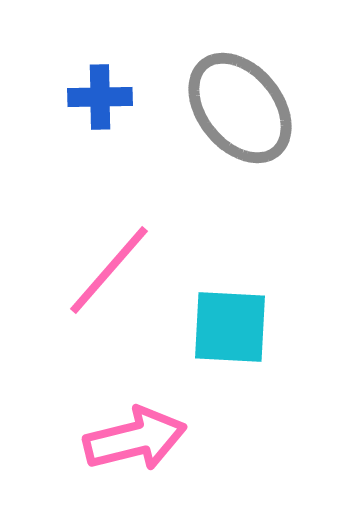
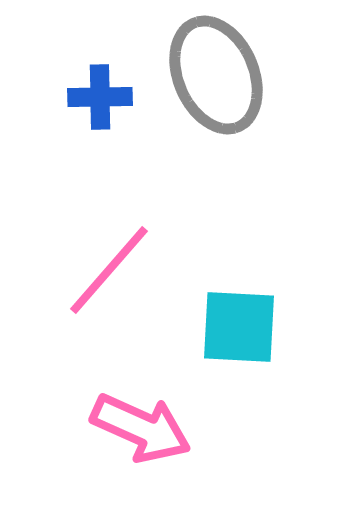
gray ellipse: moved 24 px left, 33 px up; rotated 16 degrees clockwise
cyan square: moved 9 px right
pink arrow: moved 6 px right, 11 px up; rotated 38 degrees clockwise
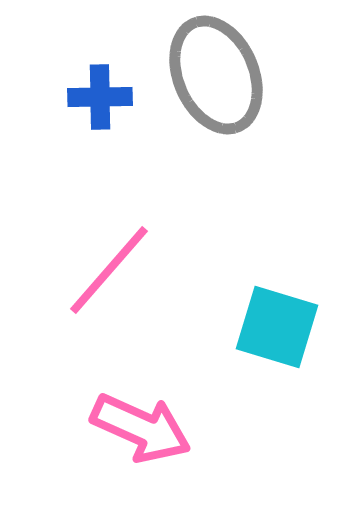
cyan square: moved 38 px right; rotated 14 degrees clockwise
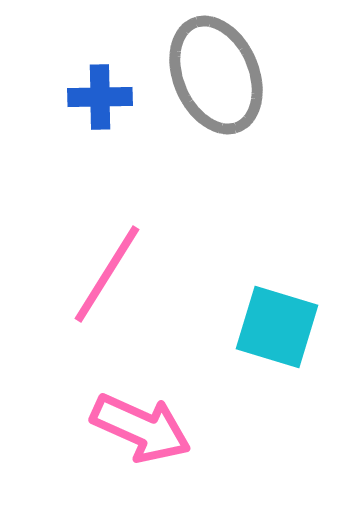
pink line: moved 2 px left, 4 px down; rotated 9 degrees counterclockwise
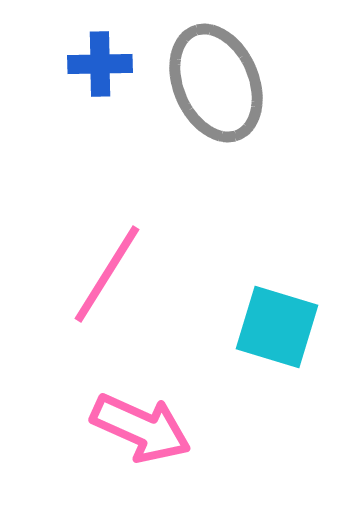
gray ellipse: moved 8 px down
blue cross: moved 33 px up
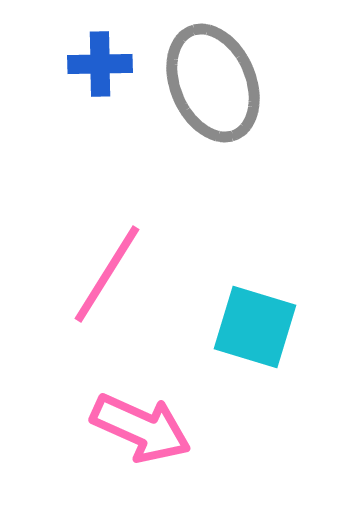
gray ellipse: moved 3 px left
cyan square: moved 22 px left
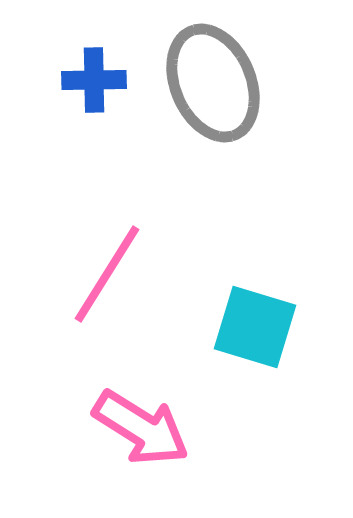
blue cross: moved 6 px left, 16 px down
pink arrow: rotated 8 degrees clockwise
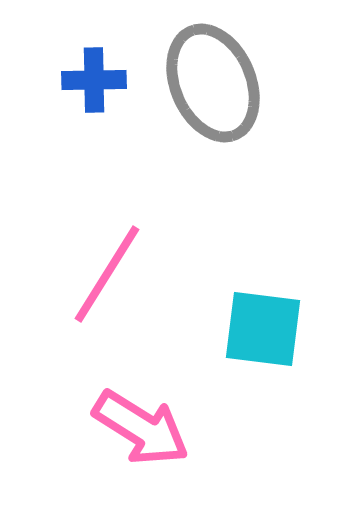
cyan square: moved 8 px right, 2 px down; rotated 10 degrees counterclockwise
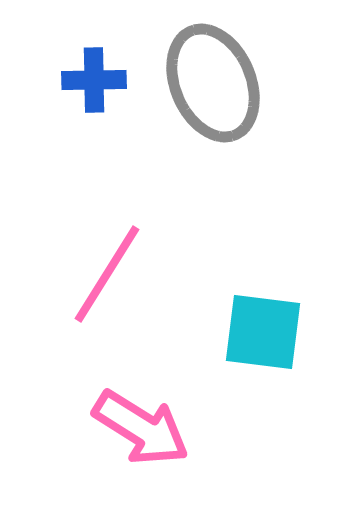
cyan square: moved 3 px down
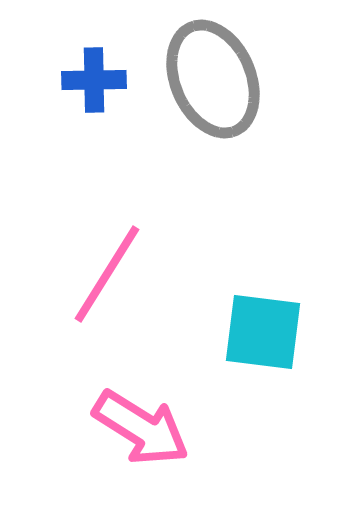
gray ellipse: moved 4 px up
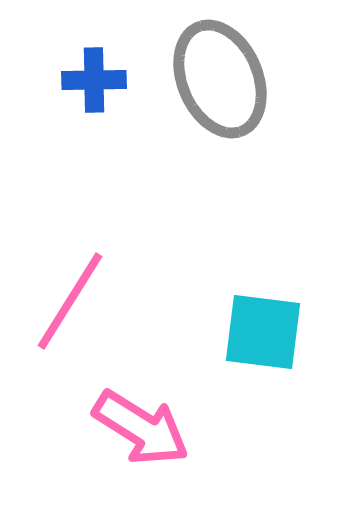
gray ellipse: moved 7 px right
pink line: moved 37 px left, 27 px down
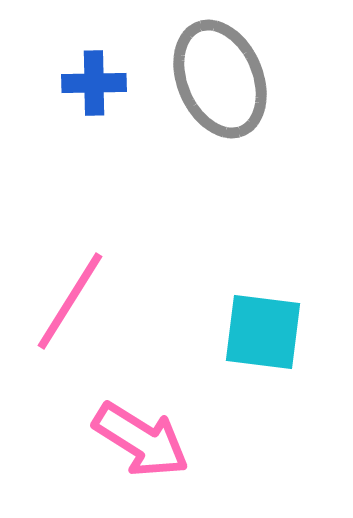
blue cross: moved 3 px down
pink arrow: moved 12 px down
